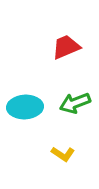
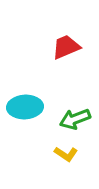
green arrow: moved 16 px down
yellow L-shape: moved 3 px right
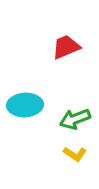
cyan ellipse: moved 2 px up
yellow L-shape: moved 9 px right
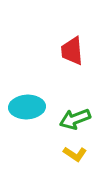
red trapezoid: moved 6 px right, 4 px down; rotated 72 degrees counterclockwise
cyan ellipse: moved 2 px right, 2 px down
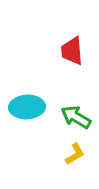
green arrow: moved 1 px right, 2 px up; rotated 52 degrees clockwise
yellow L-shape: rotated 65 degrees counterclockwise
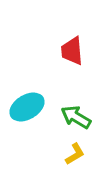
cyan ellipse: rotated 28 degrees counterclockwise
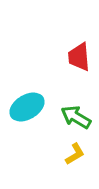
red trapezoid: moved 7 px right, 6 px down
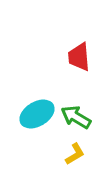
cyan ellipse: moved 10 px right, 7 px down
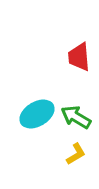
yellow L-shape: moved 1 px right
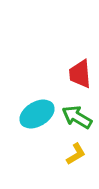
red trapezoid: moved 1 px right, 17 px down
green arrow: moved 1 px right
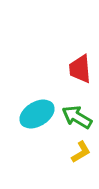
red trapezoid: moved 5 px up
yellow L-shape: moved 5 px right, 2 px up
